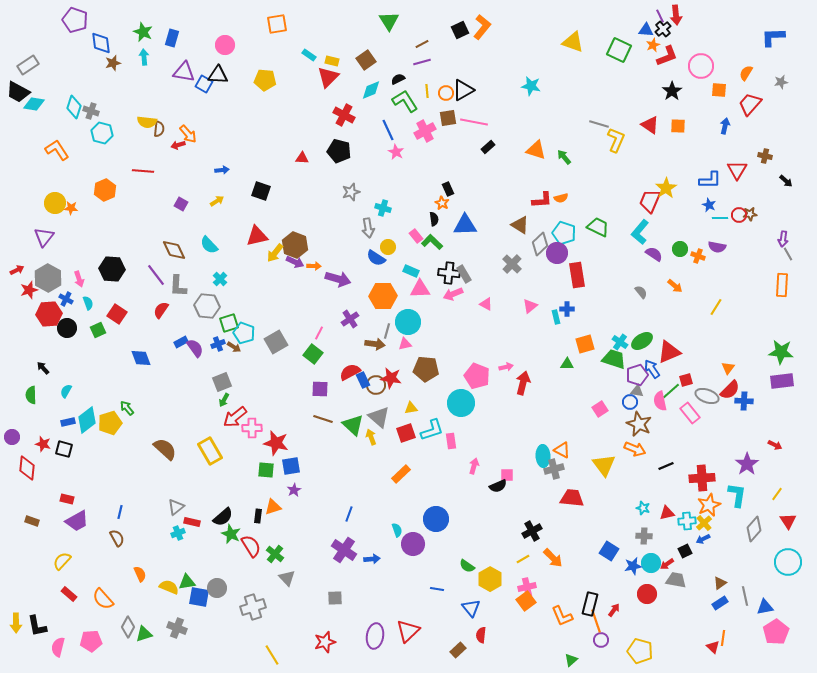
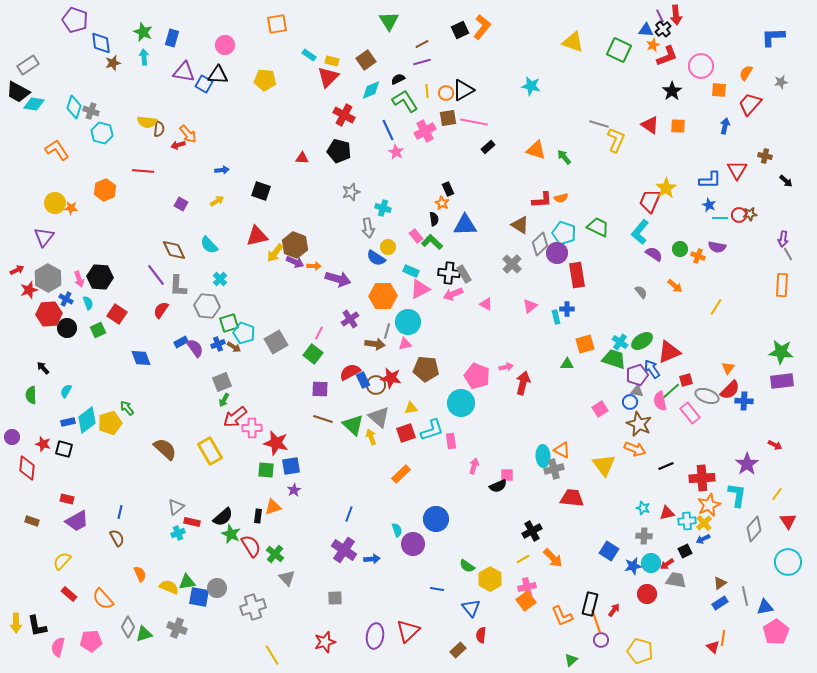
black hexagon at (112, 269): moved 12 px left, 8 px down
pink triangle at (420, 289): rotated 25 degrees counterclockwise
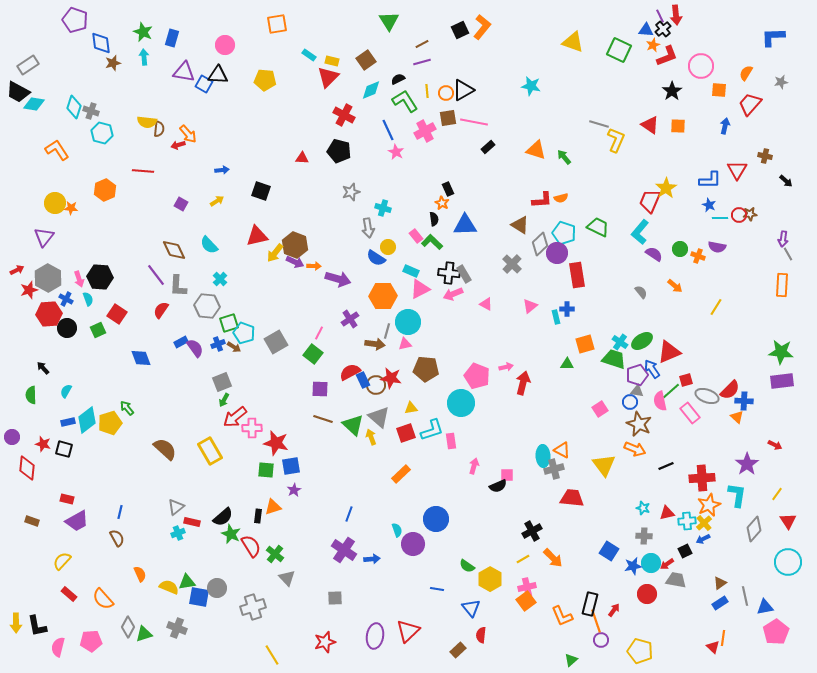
cyan semicircle at (88, 303): moved 4 px up
orange triangle at (728, 368): moved 9 px right, 49 px down; rotated 24 degrees counterclockwise
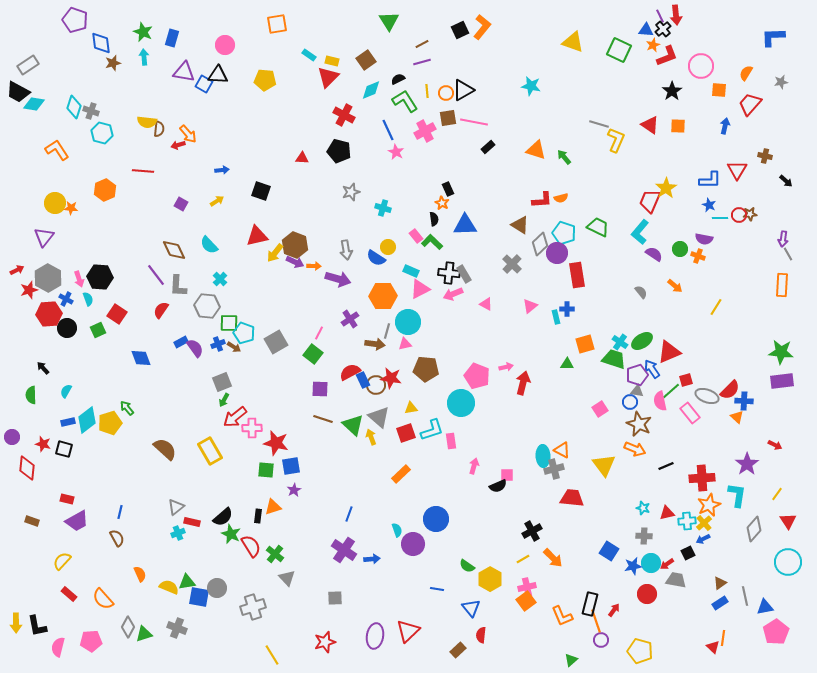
gray arrow at (368, 228): moved 22 px left, 22 px down
purple semicircle at (717, 247): moved 13 px left, 8 px up
green square at (229, 323): rotated 18 degrees clockwise
black square at (685, 551): moved 3 px right, 2 px down
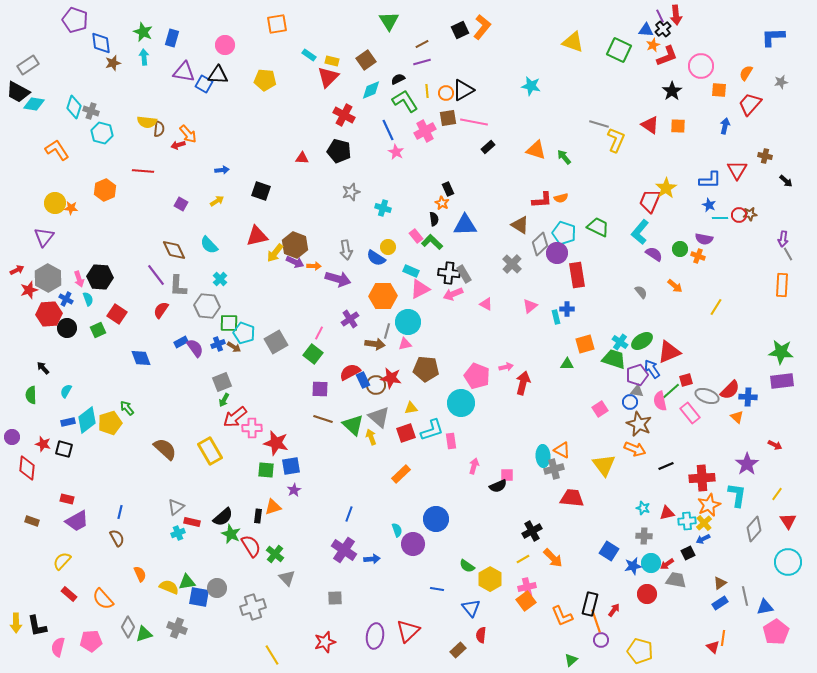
blue cross at (744, 401): moved 4 px right, 4 px up
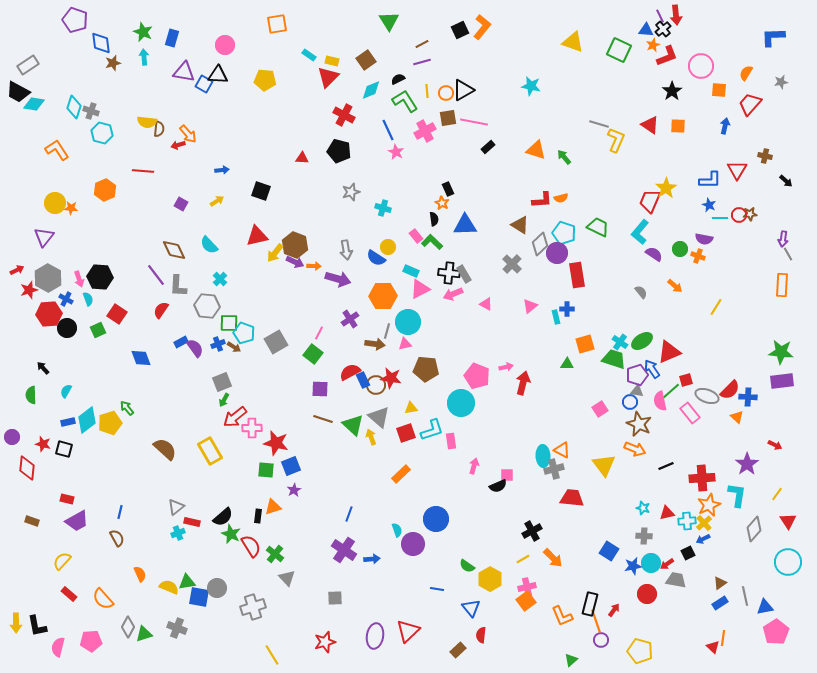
blue square at (291, 466): rotated 12 degrees counterclockwise
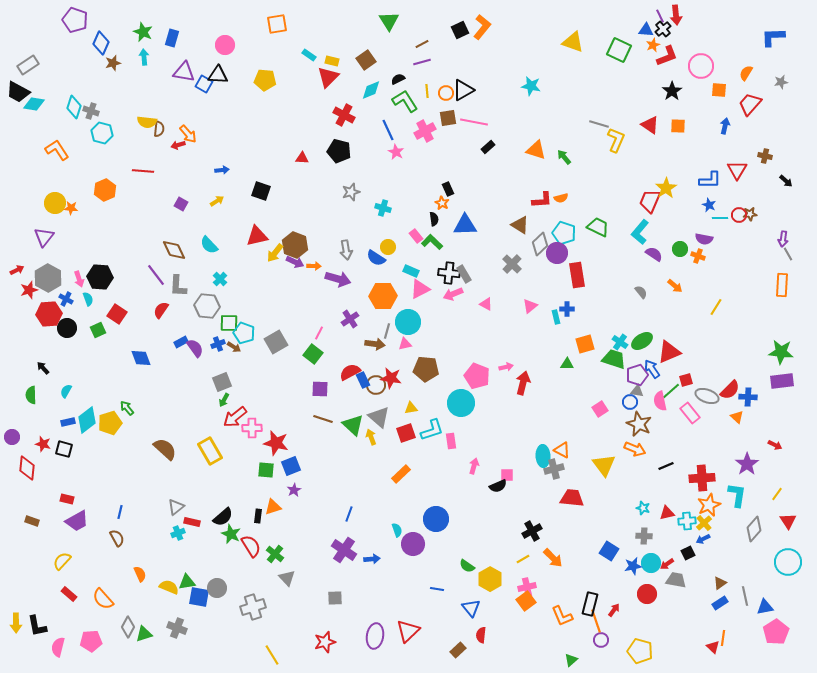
blue diamond at (101, 43): rotated 30 degrees clockwise
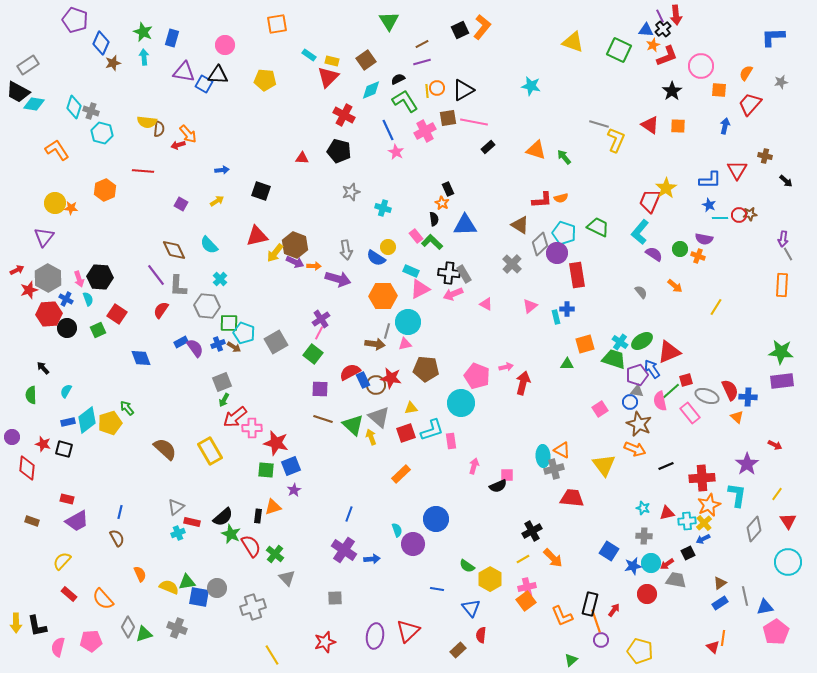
orange circle at (446, 93): moved 9 px left, 5 px up
purple cross at (350, 319): moved 29 px left
red semicircle at (730, 390): rotated 70 degrees counterclockwise
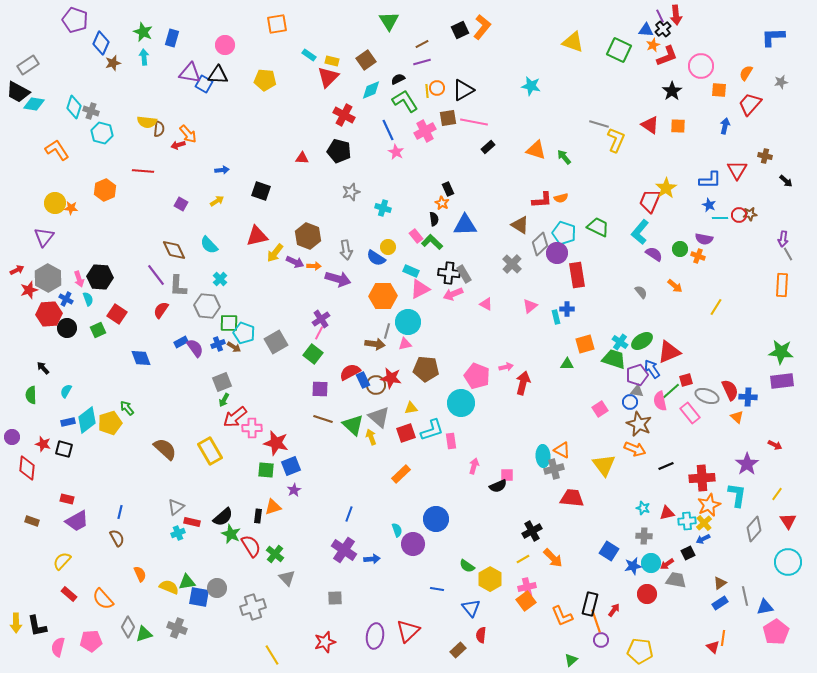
purple triangle at (184, 72): moved 6 px right, 1 px down
brown hexagon at (295, 245): moved 13 px right, 9 px up
yellow pentagon at (640, 651): rotated 10 degrees counterclockwise
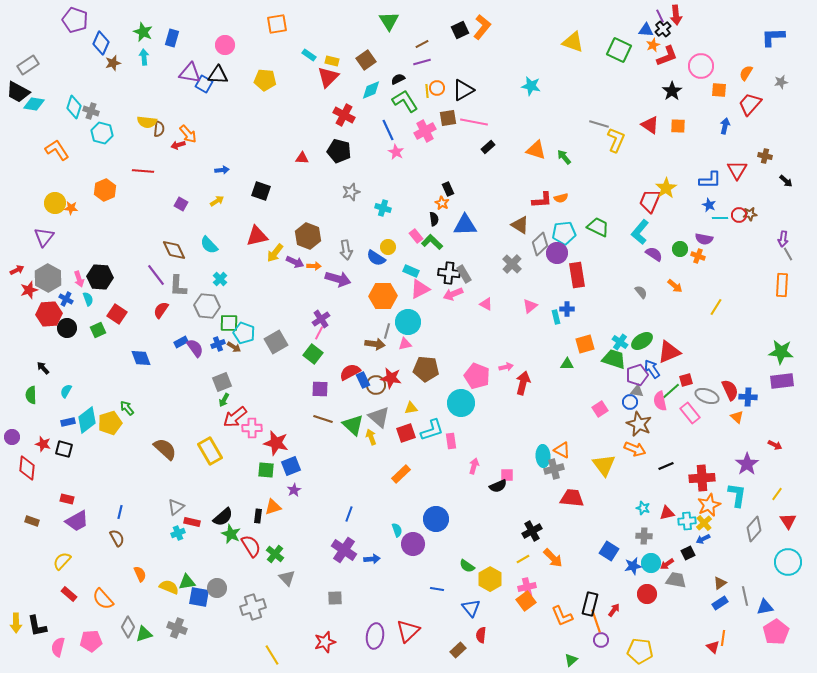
cyan pentagon at (564, 233): rotated 25 degrees counterclockwise
